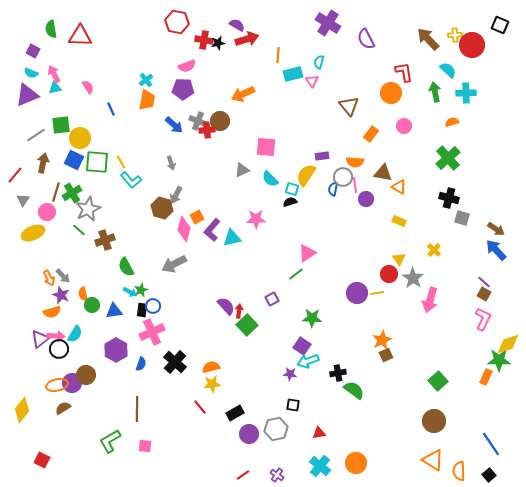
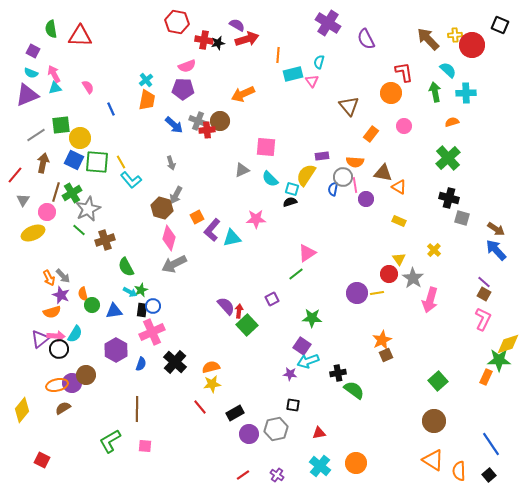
pink diamond at (184, 229): moved 15 px left, 9 px down
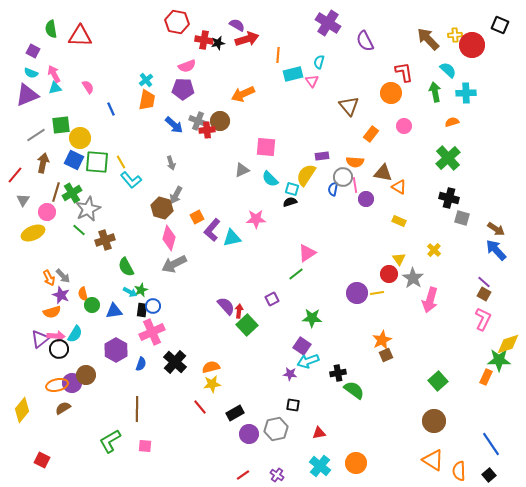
purple semicircle at (366, 39): moved 1 px left, 2 px down
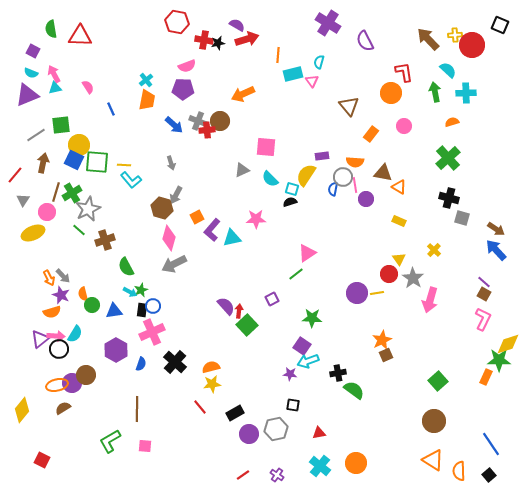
yellow circle at (80, 138): moved 1 px left, 7 px down
yellow line at (121, 162): moved 3 px right, 3 px down; rotated 56 degrees counterclockwise
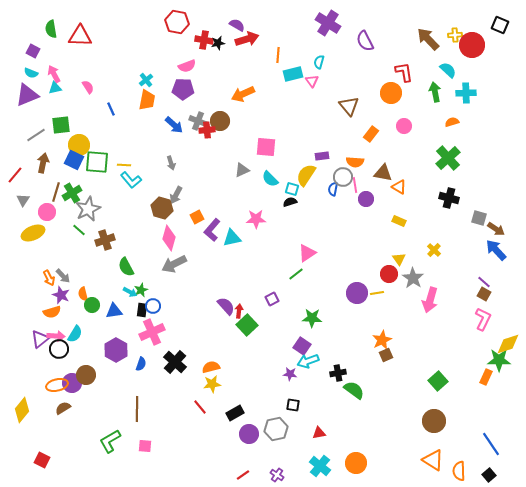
gray square at (462, 218): moved 17 px right
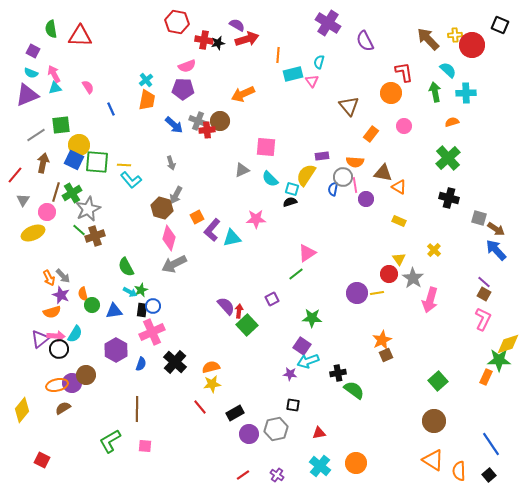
brown cross at (105, 240): moved 10 px left, 4 px up
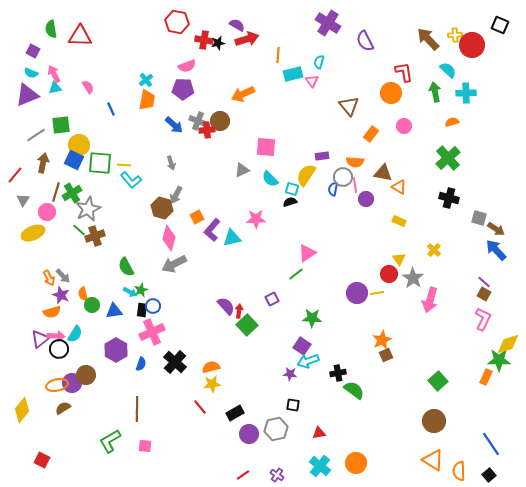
green square at (97, 162): moved 3 px right, 1 px down
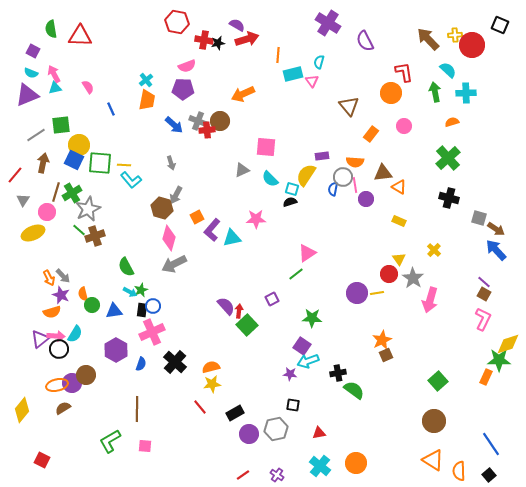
brown triangle at (383, 173): rotated 18 degrees counterclockwise
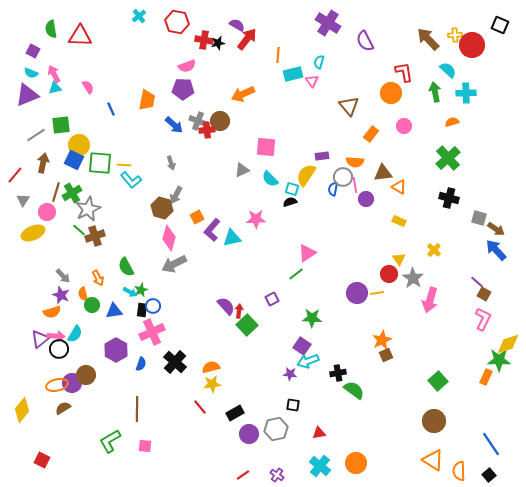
red arrow at (247, 39): rotated 35 degrees counterclockwise
cyan cross at (146, 80): moved 7 px left, 64 px up
orange arrow at (49, 278): moved 49 px right
purple line at (484, 282): moved 7 px left
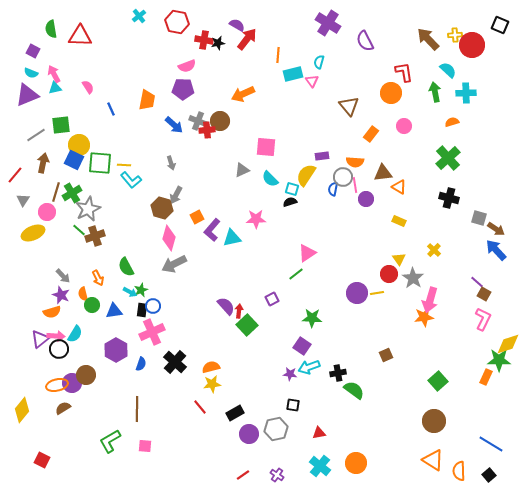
orange star at (382, 340): moved 42 px right, 23 px up; rotated 18 degrees clockwise
cyan arrow at (308, 361): moved 1 px right, 6 px down
blue line at (491, 444): rotated 25 degrees counterclockwise
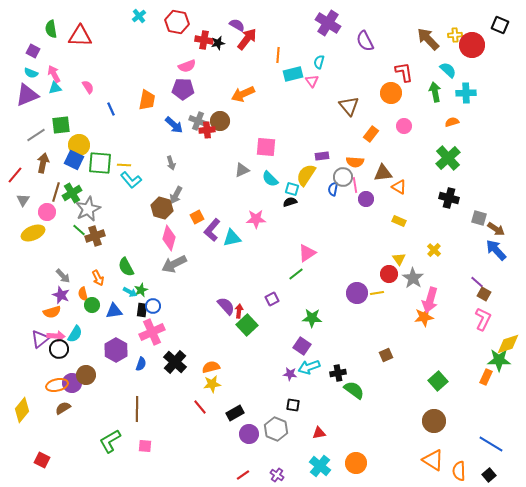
gray hexagon at (276, 429): rotated 25 degrees counterclockwise
